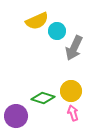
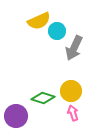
yellow semicircle: moved 2 px right
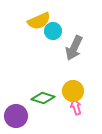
cyan circle: moved 4 px left
yellow circle: moved 2 px right
pink arrow: moved 3 px right, 6 px up
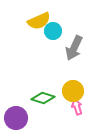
pink arrow: moved 1 px right
purple circle: moved 2 px down
